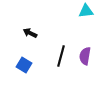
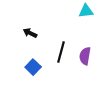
black line: moved 4 px up
blue square: moved 9 px right, 2 px down; rotated 14 degrees clockwise
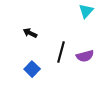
cyan triangle: rotated 42 degrees counterclockwise
purple semicircle: rotated 114 degrees counterclockwise
blue square: moved 1 px left, 2 px down
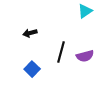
cyan triangle: moved 1 px left; rotated 14 degrees clockwise
black arrow: rotated 40 degrees counterclockwise
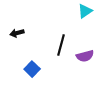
black arrow: moved 13 px left
black line: moved 7 px up
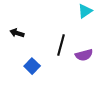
black arrow: rotated 32 degrees clockwise
purple semicircle: moved 1 px left, 1 px up
blue square: moved 3 px up
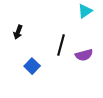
black arrow: moved 1 px right, 1 px up; rotated 88 degrees counterclockwise
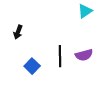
black line: moved 1 px left, 11 px down; rotated 15 degrees counterclockwise
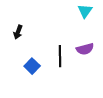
cyan triangle: rotated 21 degrees counterclockwise
purple semicircle: moved 1 px right, 6 px up
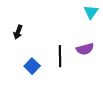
cyan triangle: moved 6 px right, 1 px down
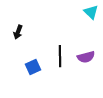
cyan triangle: rotated 21 degrees counterclockwise
purple semicircle: moved 1 px right, 8 px down
blue square: moved 1 px right, 1 px down; rotated 21 degrees clockwise
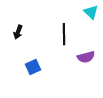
black line: moved 4 px right, 22 px up
